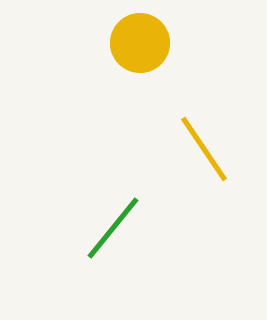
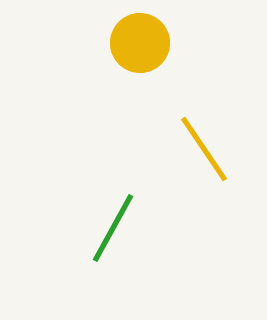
green line: rotated 10 degrees counterclockwise
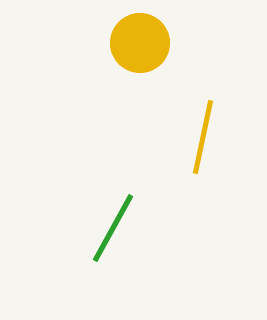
yellow line: moved 1 px left, 12 px up; rotated 46 degrees clockwise
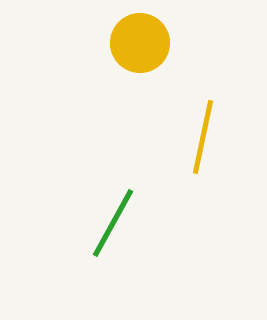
green line: moved 5 px up
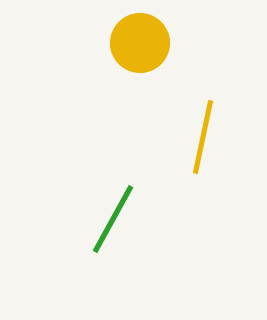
green line: moved 4 px up
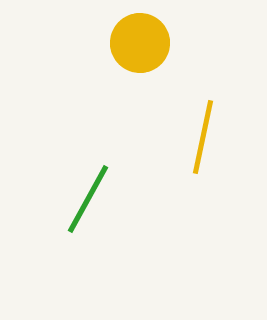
green line: moved 25 px left, 20 px up
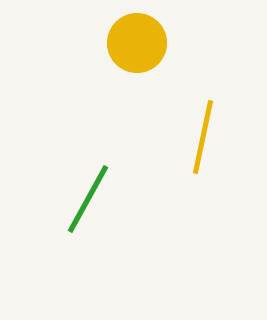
yellow circle: moved 3 px left
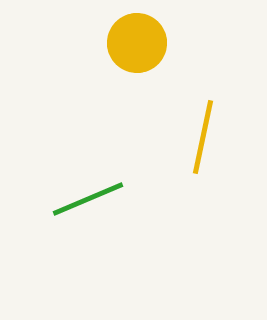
green line: rotated 38 degrees clockwise
